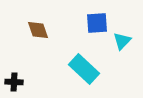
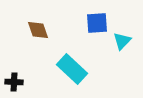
cyan rectangle: moved 12 px left
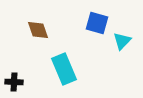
blue square: rotated 20 degrees clockwise
cyan rectangle: moved 8 px left; rotated 24 degrees clockwise
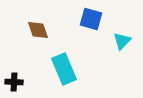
blue square: moved 6 px left, 4 px up
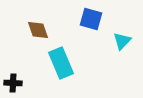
cyan rectangle: moved 3 px left, 6 px up
black cross: moved 1 px left, 1 px down
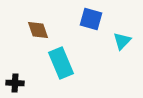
black cross: moved 2 px right
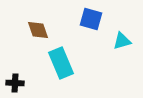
cyan triangle: rotated 30 degrees clockwise
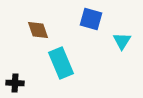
cyan triangle: rotated 42 degrees counterclockwise
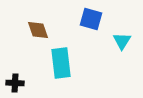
cyan rectangle: rotated 16 degrees clockwise
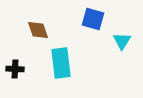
blue square: moved 2 px right
black cross: moved 14 px up
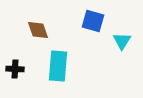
blue square: moved 2 px down
cyan rectangle: moved 3 px left, 3 px down; rotated 12 degrees clockwise
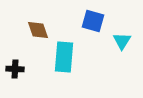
cyan rectangle: moved 6 px right, 9 px up
